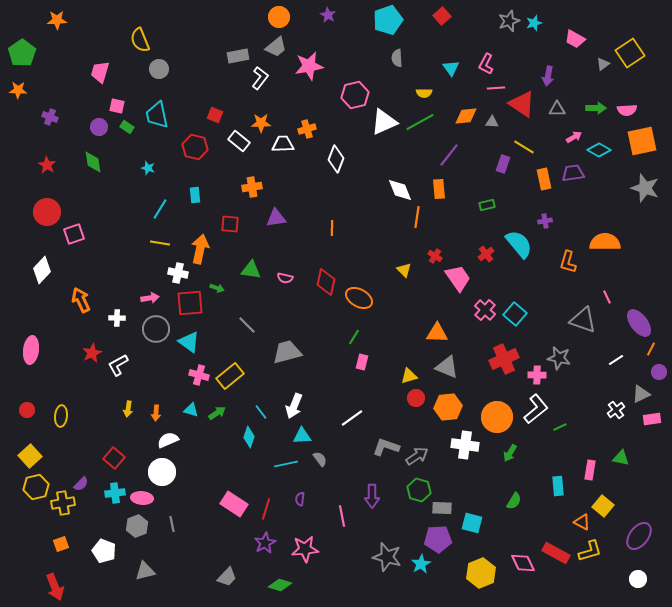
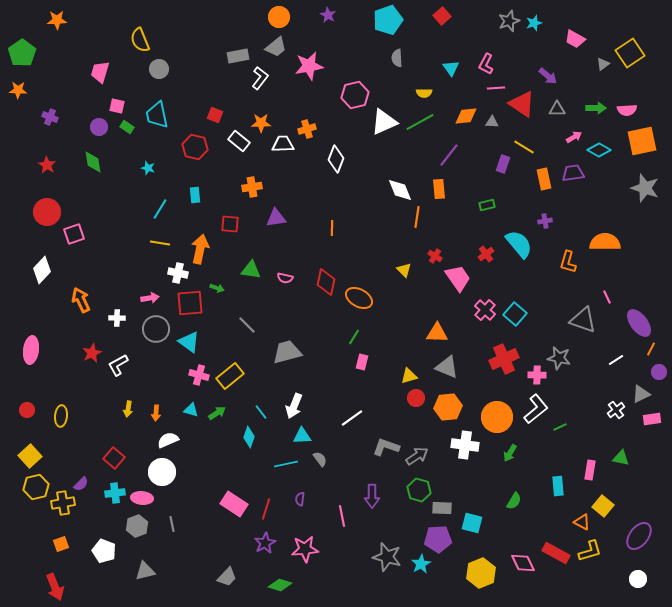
purple arrow at (548, 76): rotated 60 degrees counterclockwise
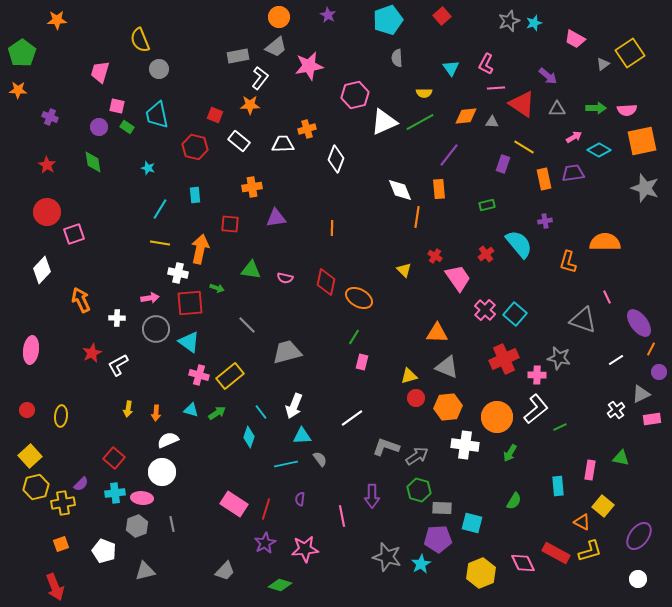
orange star at (261, 123): moved 11 px left, 18 px up
gray trapezoid at (227, 577): moved 2 px left, 6 px up
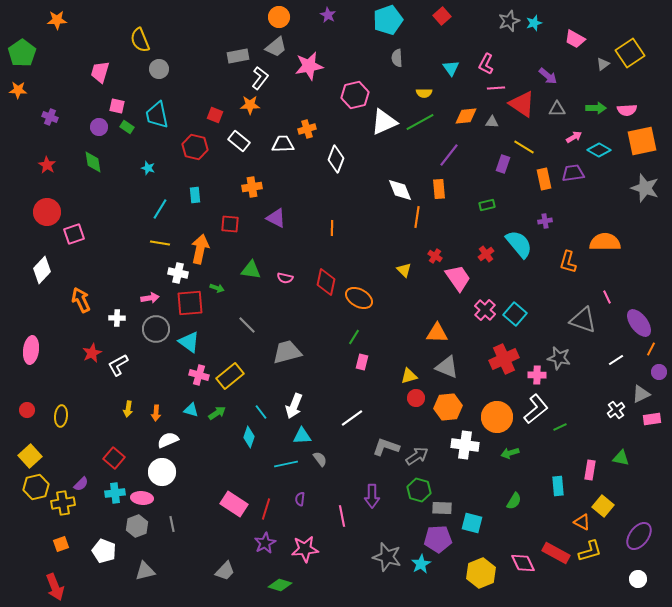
purple triangle at (276, 218): rotated 35 degrees clockwise
green arrow at (510, 453): rotated 42 degrees clockwise
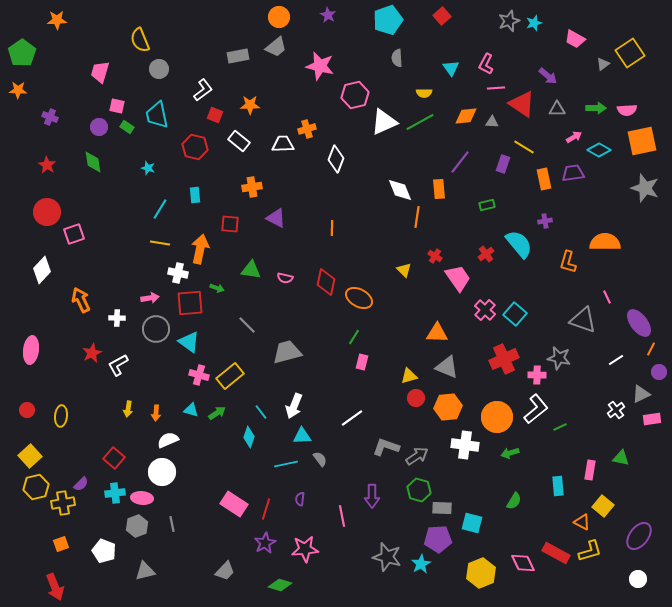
pink star at (309, 66): moved 11 px right; rotated 24 degrees clockwise
white L-shape at (260, 78): moved 57 px left, 12 px down; rotated 15 degrees clockwise
purple line at (449, 155): moved 11 px right, 7 px down
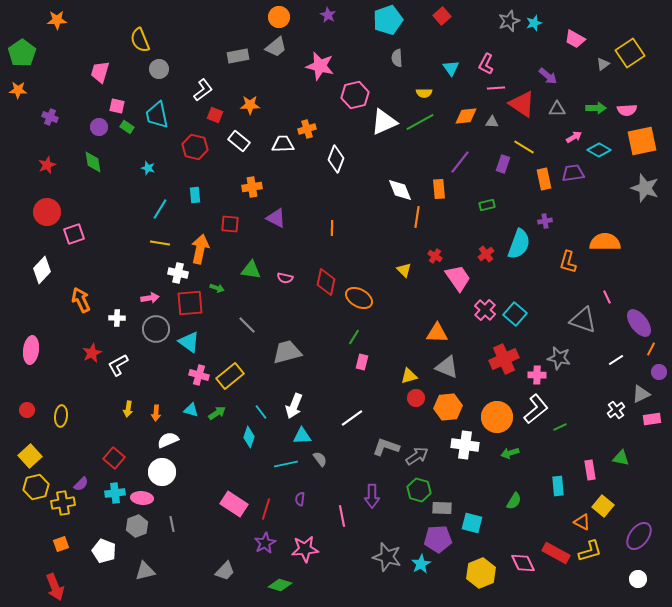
red star at (47, 165): rotated 18 degrees clockwise
cyan semicircle at (519, 244): rotated 60 degrees clockwise
pink rectangle at (590, 470): rotated 18 degrees counterclockwise
